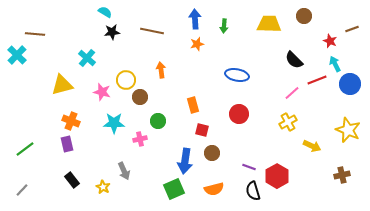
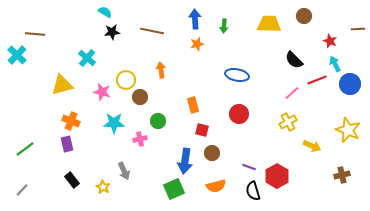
brown line at (352, 29): moved 6 px right; rotated 16 degrees clockwise
orange semicircle at (214, 189): moved 2 px right, 3 px up
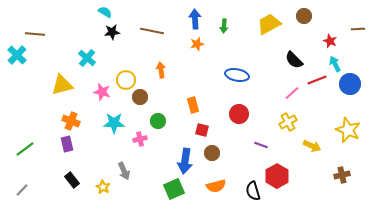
yellow trapezoid at (269, 24): rotated 30 degrees counterclockwise
purple line at (249, 167): moved 12 px right, 22 px up
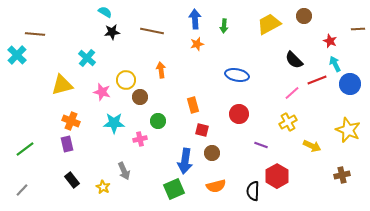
black semicircle at (253, 191): rotated 18 degrees clockwise
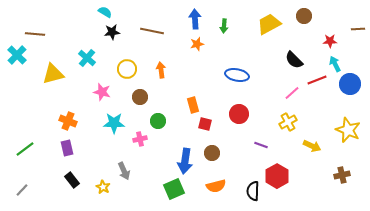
red star at (330, 41): rotated 24 degrees counterclockwise
yellow circle at (126, 80): moved 1 px right, 11 px up
yellow triangle at (62, 85): moved 9 px left, 11 px up
orange cross at (71, 121): moved 3 px left
red square at (202, 130): moved 3 px right, 6 px up
purple rectangle at (67, 144): moved 4 px down
